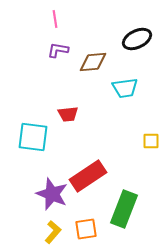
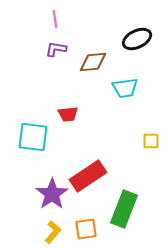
purple L-shape: moved 2 px left, 1 px up
purple star: rotated 16 degrees clockwise
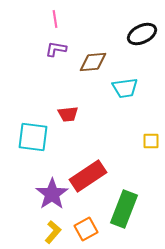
black ellipse: moved 5 px right, 5 px up
orange square: rotated 20 degrees counterclockwise
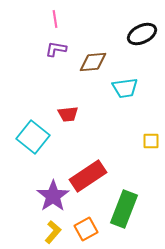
cyan square: rotated 32 degrees clockwise
purple star: moved 1 px right, 2 px down
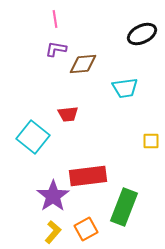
brown diamond: moved 10 px left, 2 px down
red rectangle: rotated 27 degrees clockwise
green rectangle: moved 2 px up
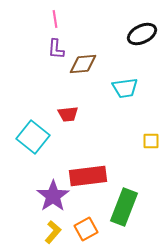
purple L-shape: rotated 95 degrees counterclockwise
